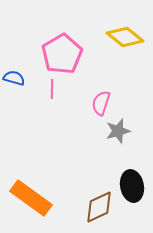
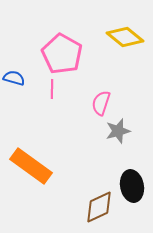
pink pentagon: rotated 12 degrees counterclockwise
orange rectangle: moved 32 px up
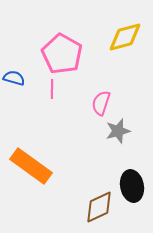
yellow diamond: rotated 54 degrees counterclockwise
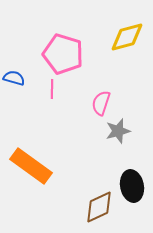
yellow diamond: moved 2 px right
pink pentagon: moved 1 px right; rotated 12 degrees counterclockwise
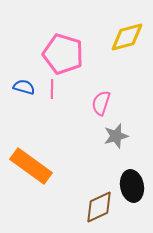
blue semicircle: moved 10 px right, 9 px down
gray star: moved 2 px left, 5 px down
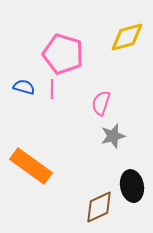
gray star: moved 3 px left
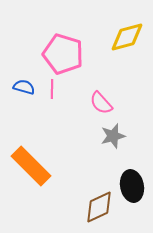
pink semicircle: rotated 60 degrees counterclockwise
orange rectangle: rotated 9 degrees clockwise
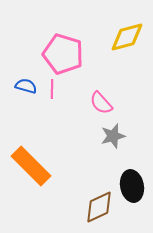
blue semicircle: moved 2 px right, 1 px up
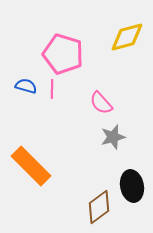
gray star: moved 1 px down
brown diamond: rotated 12 degrees counterclockwise
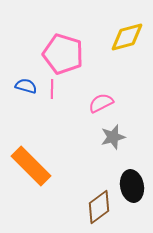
pink semicircle: rotated 105 degrees clockwise
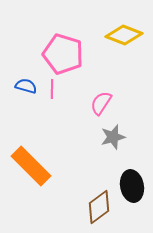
yellow diamond: moved 3 px left, 2 px up; rotated 36 degrees clockwise
pink semicircle: rotated 30 degrees counterclockwise
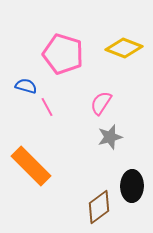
yellow diamond: moved 13 px down
pink line: moved 5 px left, 18 px down; rotated 30 degrees counterclockwise
gray star: moved 3 px left
black ellipse: rotated 12 degrees clockwise
